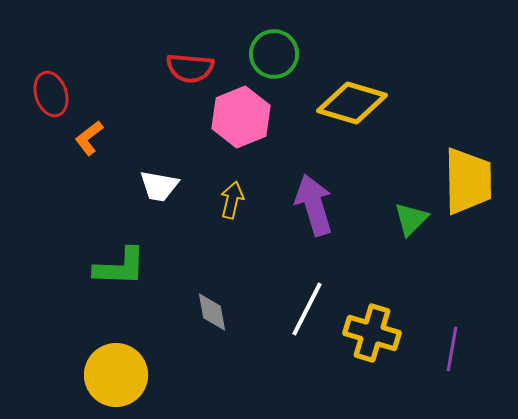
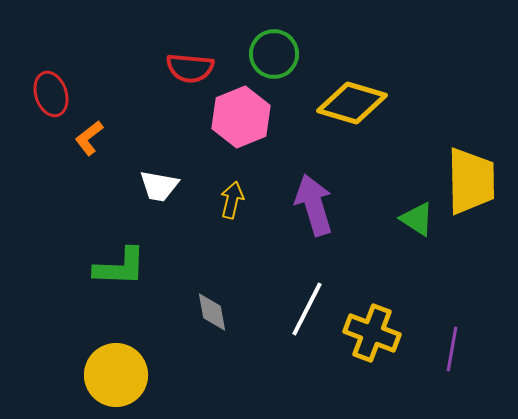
yellow trapezoid: moved 3 px right
green triangle: moved 6 px right; rotated 42 degrees counterclockwise
yellow cross: rotated 4 degrees clockwise
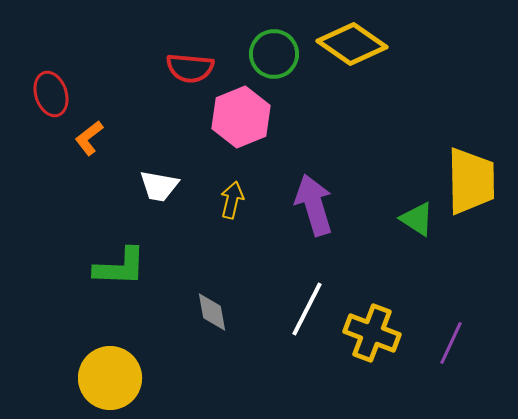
yellow diamond: moved 59 px up; rotated 18 degrees clockwise
purple line: moved 1 px left, 6 px up; rotated 15 degrees clockwise
yellow circle: moved 6 px left, 3 px down
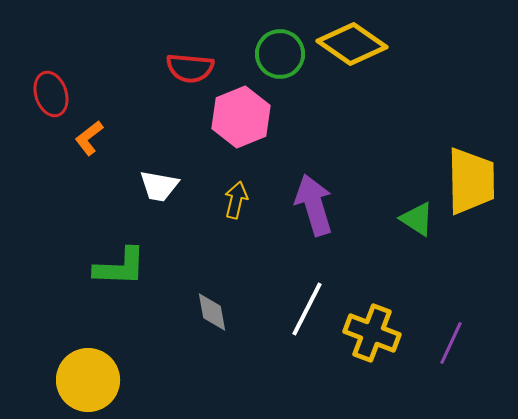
green circle: moved 6 px right
yellow arrow: moved 4 px right
yellow circle: moved 22 px left, 2 px down
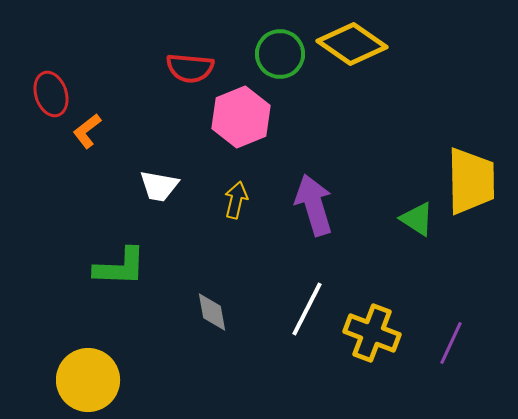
orange L-shape: moved 2 px left, 7 px up
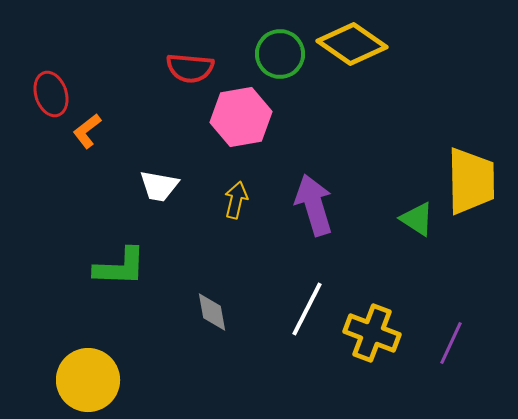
pink hexagon: rotated 12 degrees clockwise
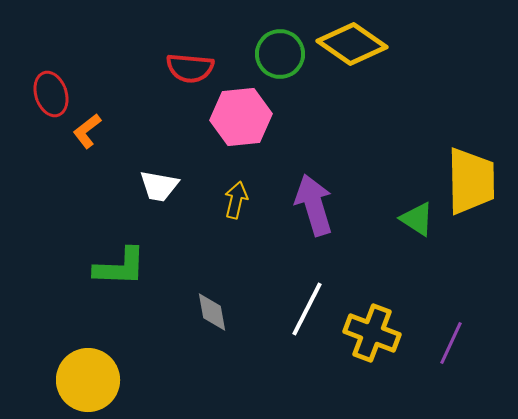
pink hexagon: rotated 4 degrees clockwise
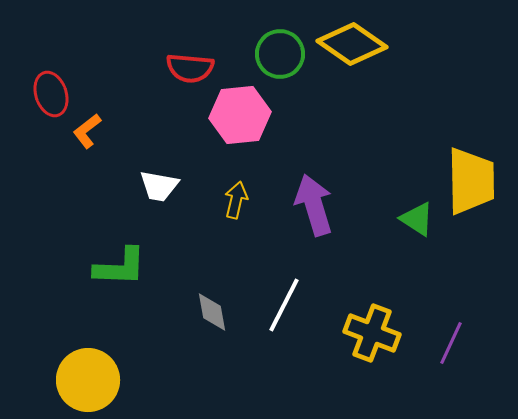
pink hexagon: moved 1 px left, 2 px up
white line: moved 23 px left, 4 px up
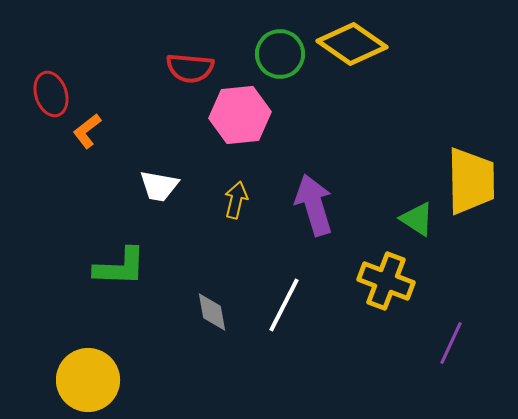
yellow cross: moved 14 px right, 52 px up
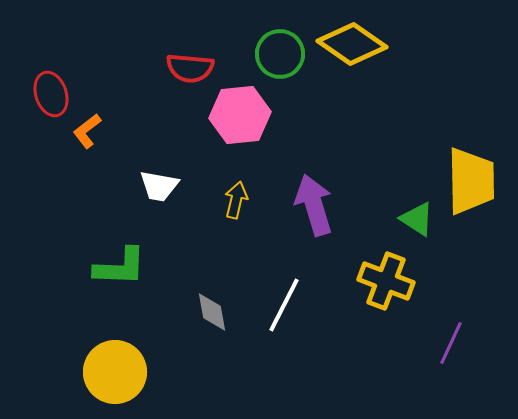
yellow circle: moved 27 px right, 8 px up
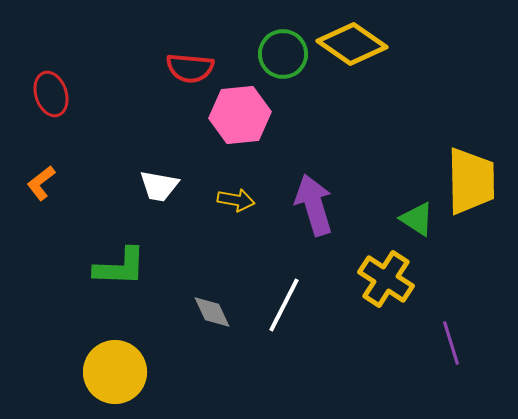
green circle: moved 3 px right
orange L-shape: moved 46 px left, 52 px down
yellow arrow: rotated 87 degrees clockwise
yellow cross: moved 2 px up; rotated 12 degrees clockwise
gray diamond: rotated 15 degrees counterclockwise
purple line: rotated 42 degrees counterclockwise
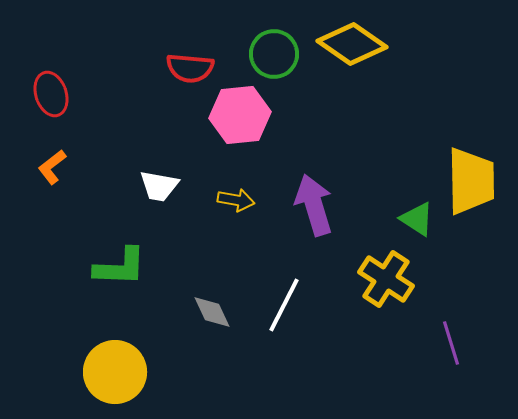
green circle: moved 9 px left
orange L-shape: moved 11 px right, 16 px up
